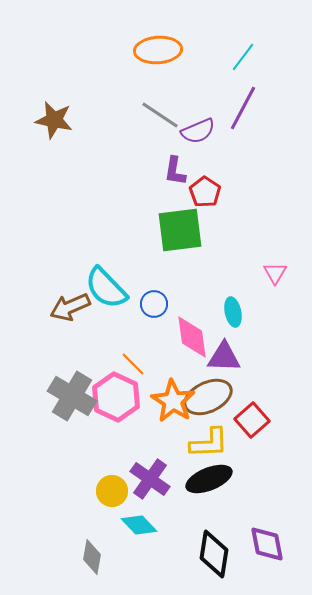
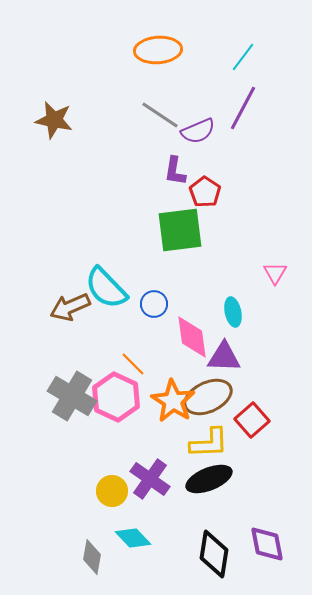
cyan diamond: moved 6 px left, 13 px down
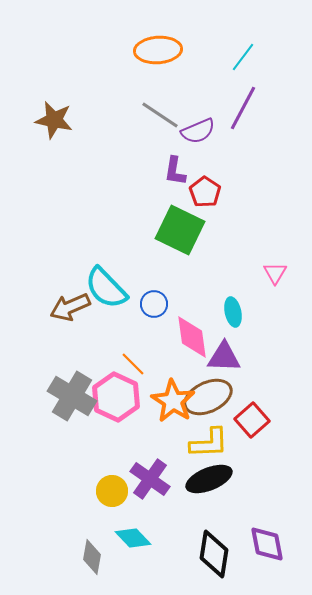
green square: rotated 33 degrees clockwise
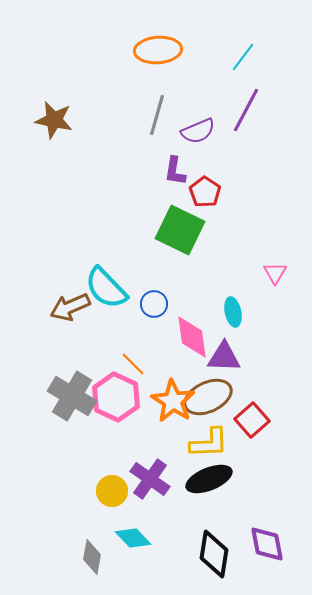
purple line: moved 3 px right, 2 px down
gray line: moved 3 px left; rotated 72 degrees clockwise
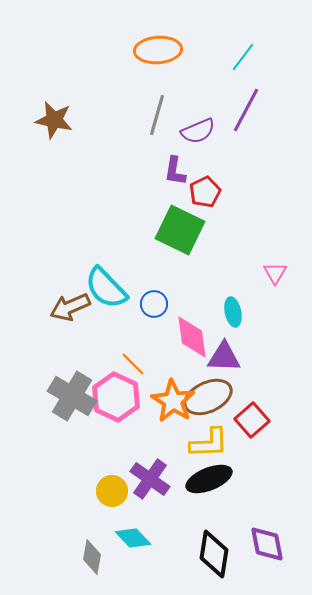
red pentagon: rotated 12 degrees clockwise
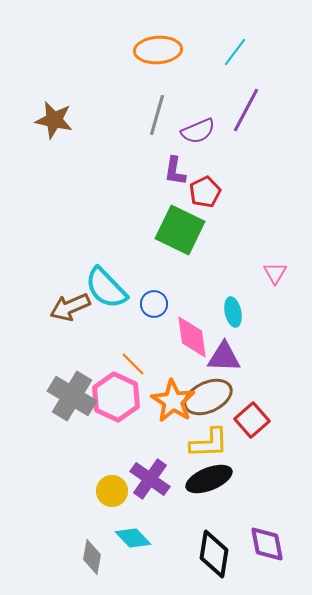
cyan line: moved 8 px left, 5 px up
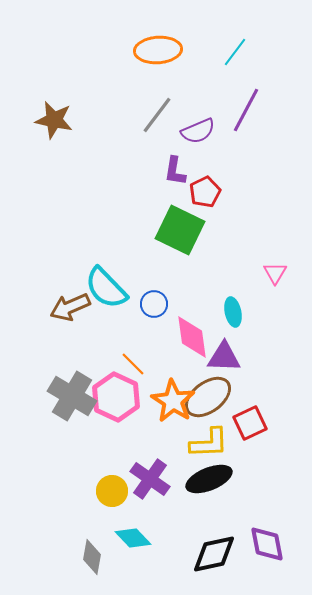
gray line: rotated 21 degrees clockwise
brown ellipse: rotated 12 degrees counterclockwise
red square: moved 2 px left, 3 px down; rotated 16 degrees clockwise
black diamond: rotated 69 degrees clockwise
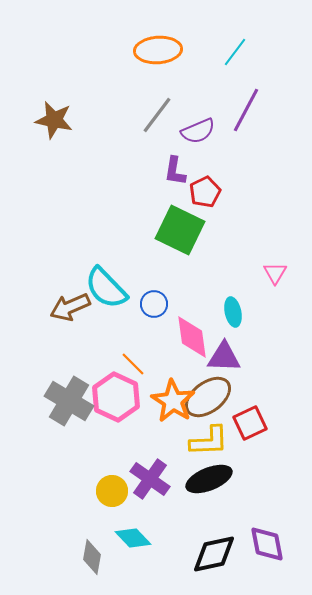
gray cross: moved 3 px left, 5 px down
yellow L-shape: moved 2 px up
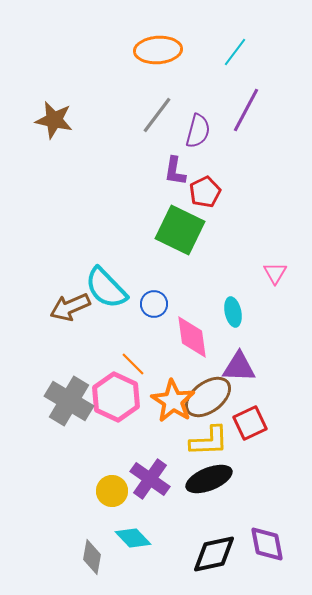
purple semicircle: rotated 52 degrees counterclockwise
purple triangle: moved 15 px right, 10 px down
